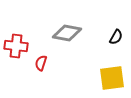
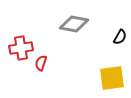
gray diamond: moved 7 px right, 9 px up
black semicircle: moved 4 px right
red cross: moved 5 px right, 2 px down; rotated 15 degrees counterclockwise
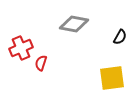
red cross: rotated 15 degrees counterclockwise
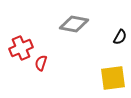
yellow square: moved 1 px right
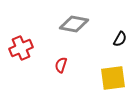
black semicircle: moved 2 px down
red semicircle: moved 20 px right, 2 px down
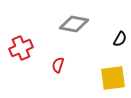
red semicircle: moved 3 px left
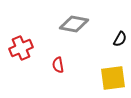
red semicircle: rotated 28 degrees counterclockwise
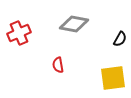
red cross: moved 2 px left, 15 px up
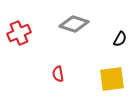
gray diamond: rotated 8 degrees clockwise
red semicircle: moved 9 px down
yellow square: moved 1 px left, 1 px down
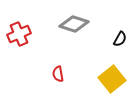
red cross: moved 1 px down
yellow square: rotated 32 degrees counterclockwise
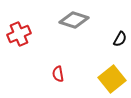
gray diamond: moved 4 px up
